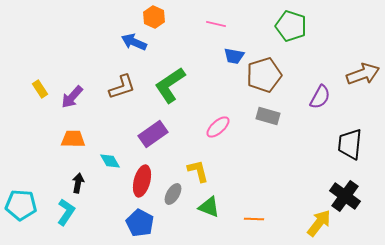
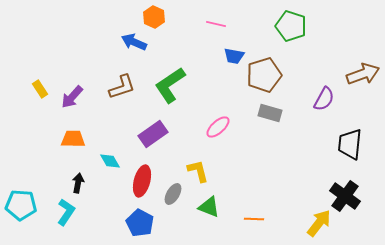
purple semicircle: moved 4 px right, 2 px down
gray rectangle: moved 2 px right, 3 px up
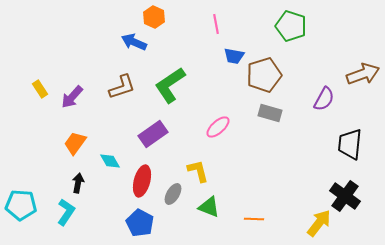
pink line: rotated 66 degrees clockwise
orange trapezoid: moved 2 px right, 4 px down; rotated 55 degrees counterclockwise
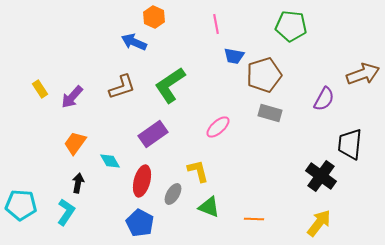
green pentagon: rotated 12 degrees counterclockwise
black cross: moved 24 px left, 20 px up
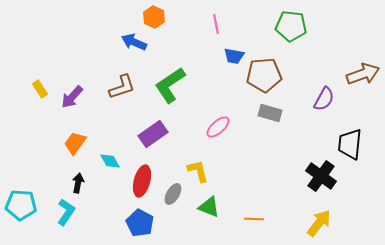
brown pentagon: rotated 12 degrees clockwise
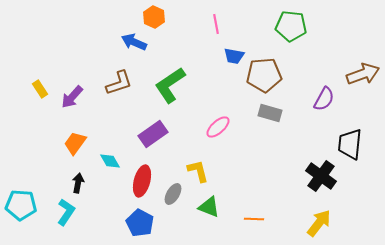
brown L-shape: moved 3 px left, 4 px up
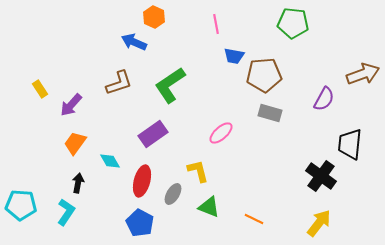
green pentagon: moved 2 px right, 3 px up
purple arrow: moved 1 px left, 8 px down
pink ellipse: moved 3 px right, 6 px down
orange line: rotated 24 degrees clockwise
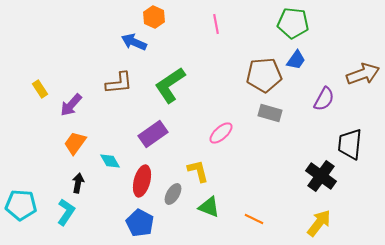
blue trapezoid: moved 62 px right, 4 px down; rotated 65 degrees counterclockwise
brown L-shape: rotated 12 degrees clockwise
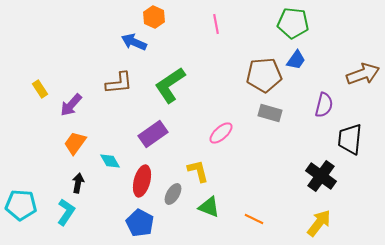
purple semicircle: moved 6 px down; rotated 15 degrees counterclockwise
black trapezoid: moved 5 px up
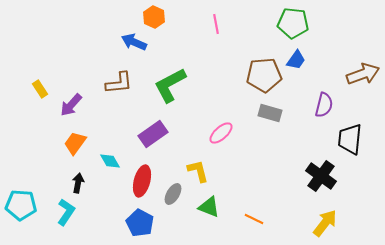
green L-shape: rotated 6 degrees clockwise
yellow arrow: moved 6 px right
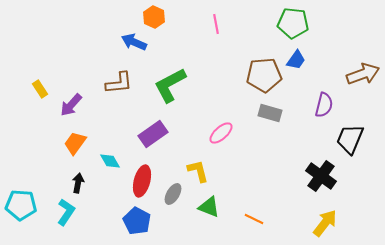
black trapezoid: rotated 16 degrees clockwise
blue pentagon: moved 3 px left, 2 px up
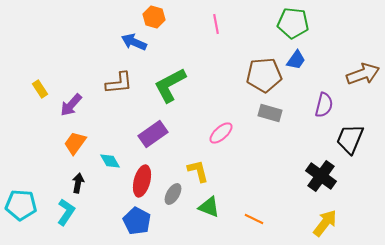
orange hexagon: rotated 10 degrees counterclockwise
